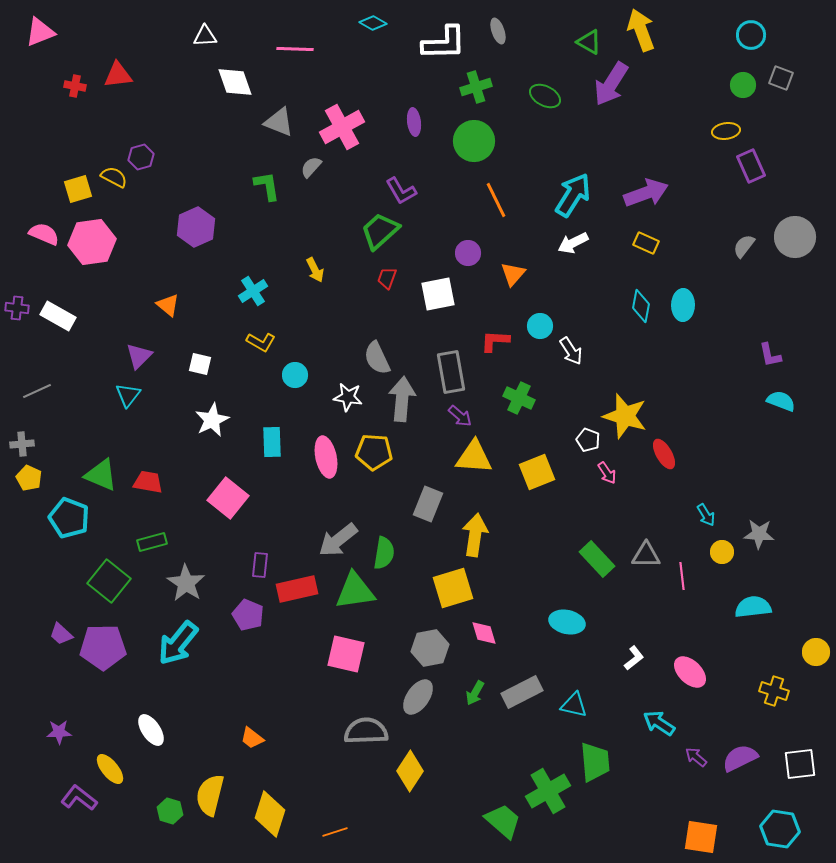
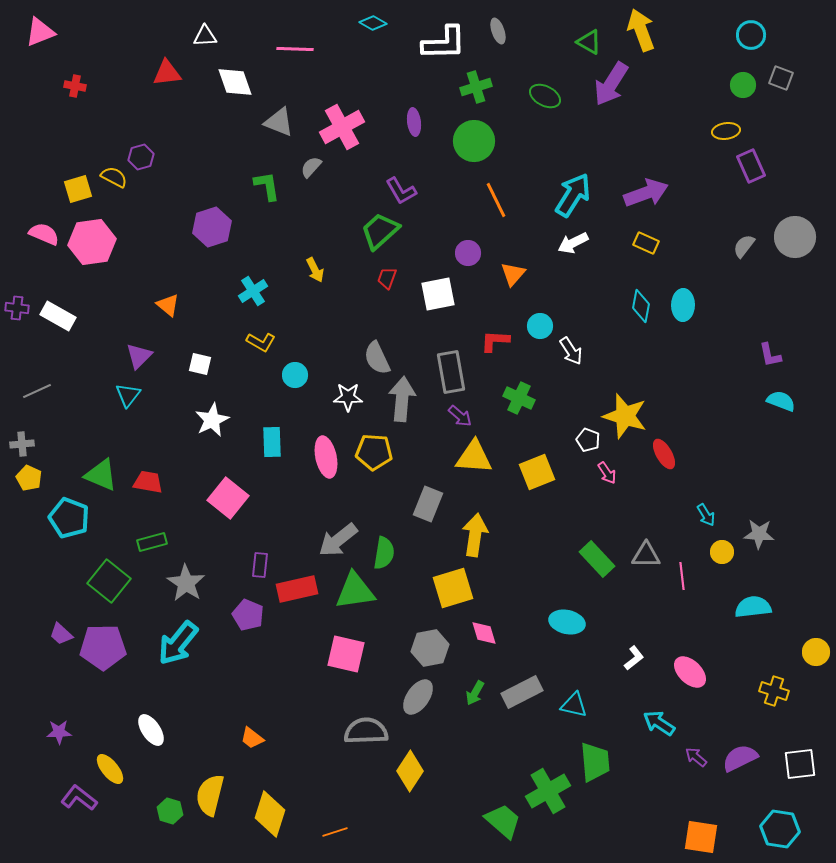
red triangle at (118, 75): moved 49 px right, 2 px up
purple hexagon at (196, 227): moved 16 px right; rotated 6 degrees clockwise
white star at (348, 397): rotated 8 degrees counterclockwise
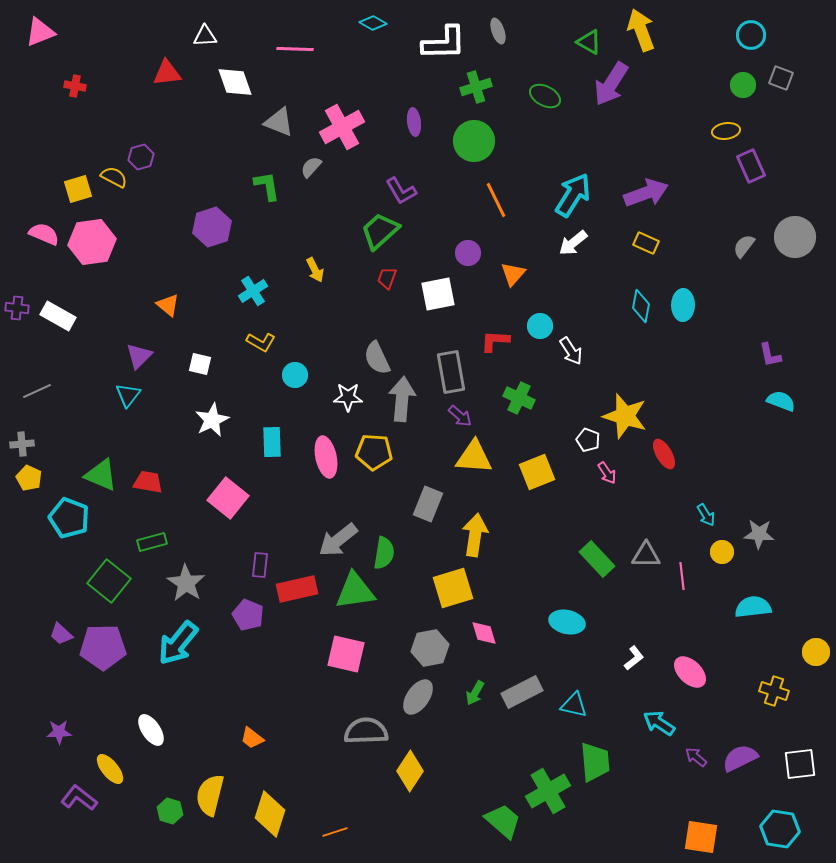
white arrow at (573, 243): rotated 12 degrees counterclockwise
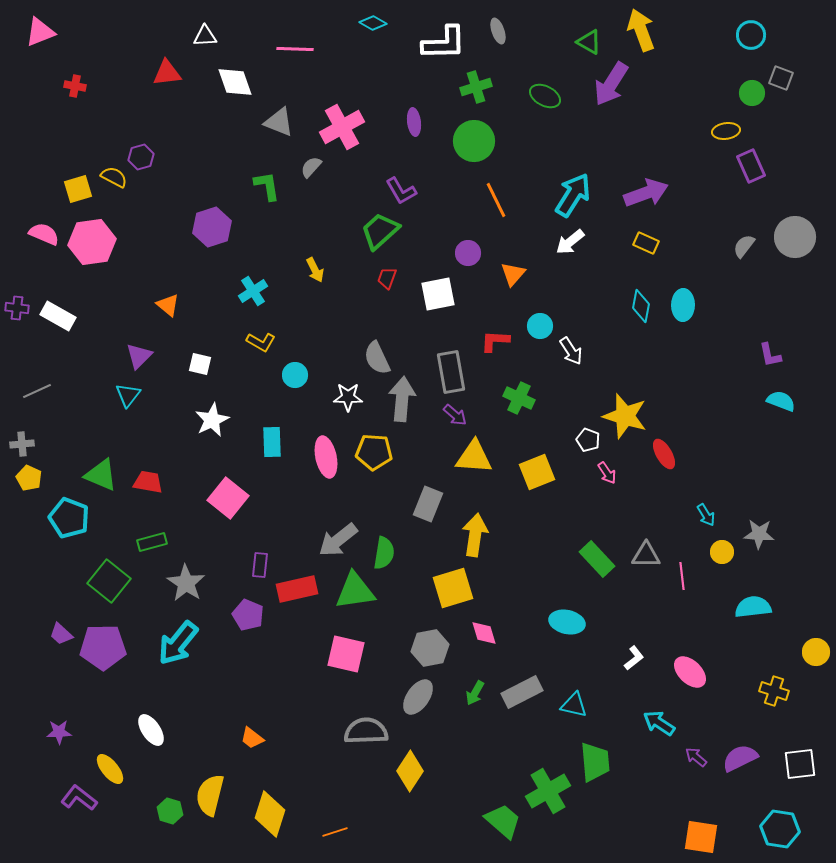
green circle at (743, 85): moved 9 px right, 8 px down
white arrow at (573, 243): moved 3 px left, 1 px up
purple arrow at (460, 416): moved 5 px left, 1 px up
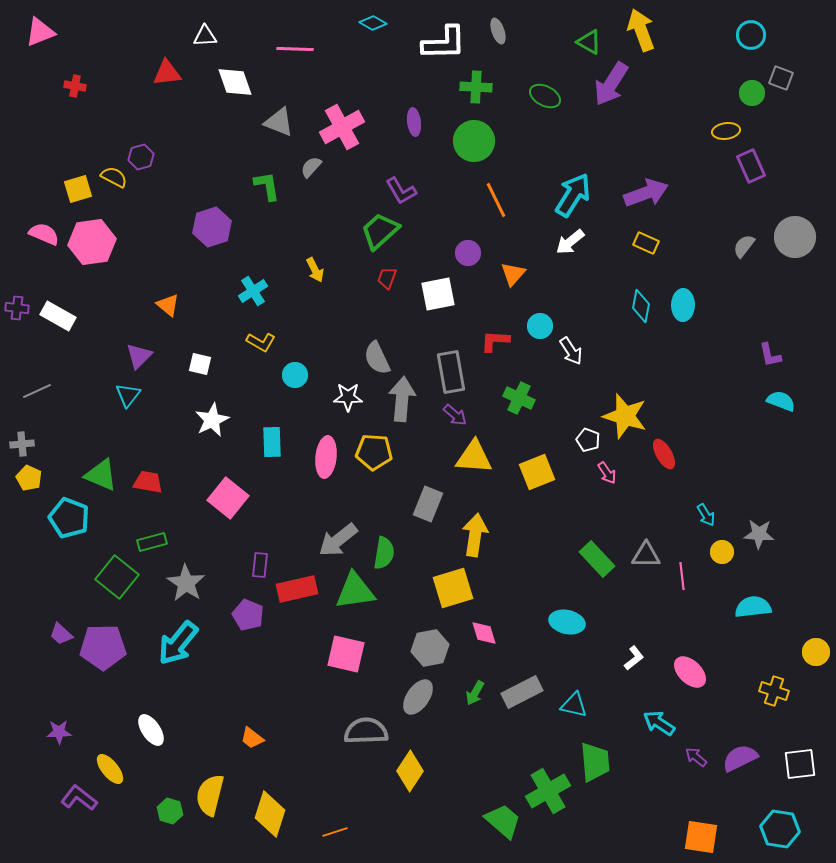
green cross at (476, 87): rotated 20 degrees clockwise
pink ellipse at (326, 457): rotated 18 degrees clockwise
green square at (109, 581): moved 8 px right, 4 px up
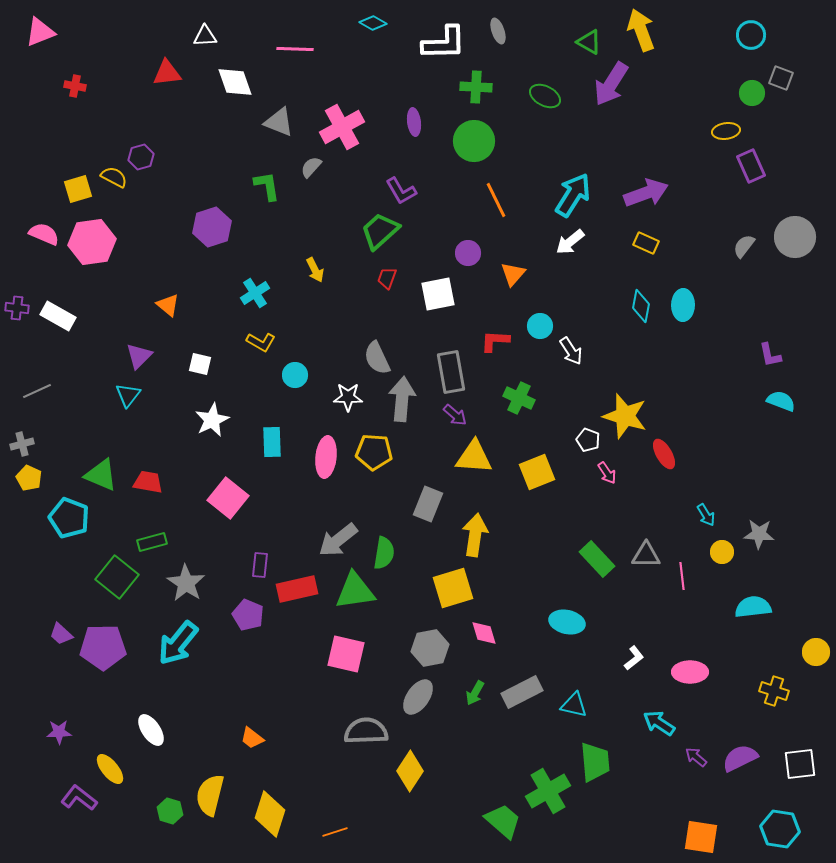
cyan cross at (253, 291): moved 2 px right, 2 px down
gray cross at (22, 444): rotated 10 degrees counterclockwise
pink ellipse at (690, 672): rotated 44 degrees counterclockwise
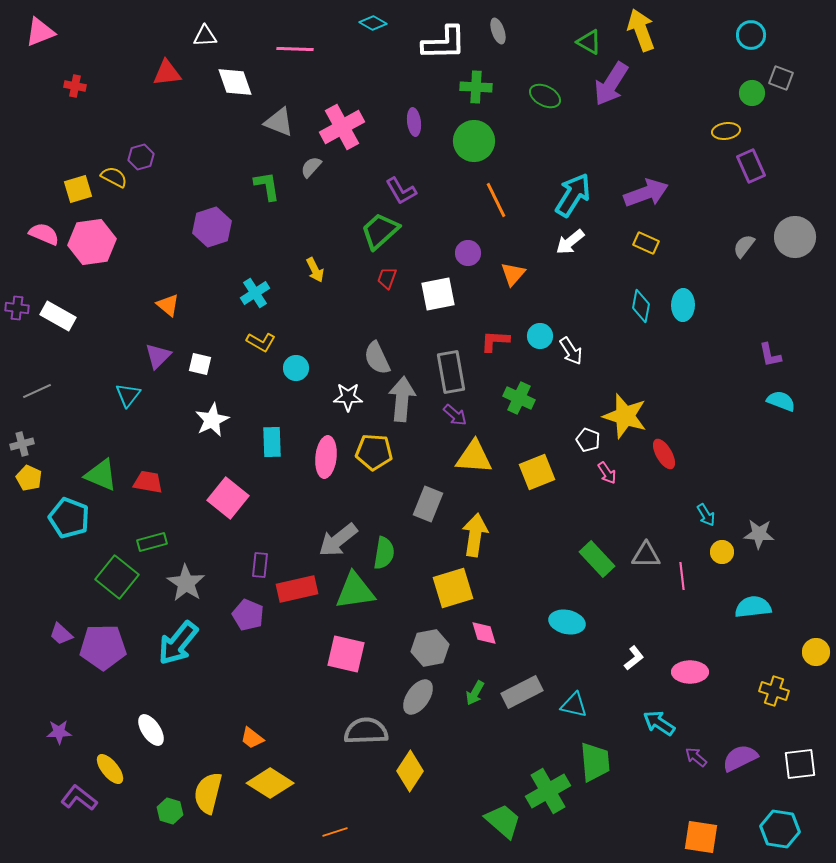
cyan circle at (540, 326): moved 10 px down
purple triangle at (139, 356): moved 19 px right
cyan circle at (295, 375): moved 1 px right, 7 px up
yellow semicircle at (210, 795): moved 2 px left, 2 px up
yellow diamond at (270, 814): moved 31 px up; rotated 75 degrees counterclockwise
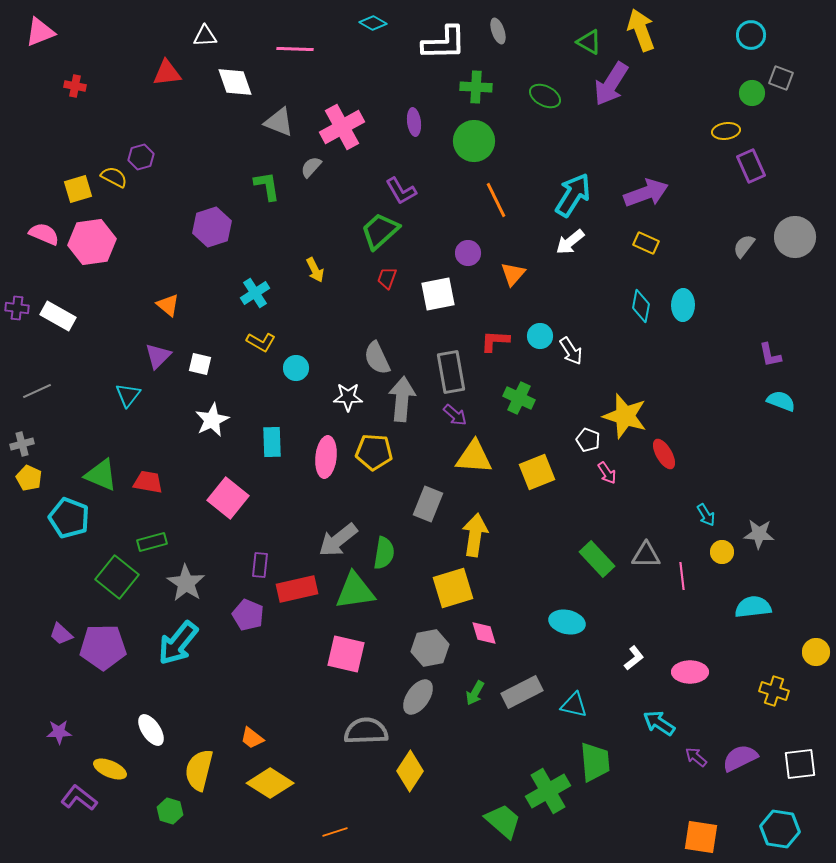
yellow ellipse at (110, 769): rotated 28 degrees counterclockwise
yellow semicircle at (208, 793): moved 9 px left, 23 px up
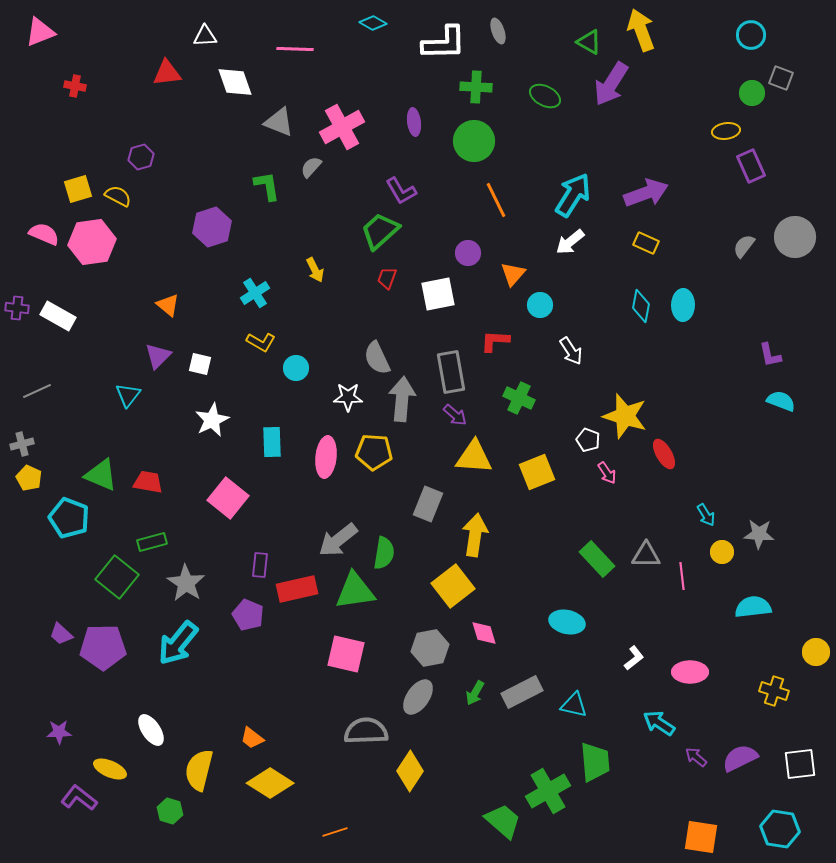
yellow semicircle at (114, 177): moved 4 px right, 19 px down
cyan circle at (540, 336): moved 31 px up
yellow square at (453, 588): moved 2 px up; rotated 21 degrees counterclockwise
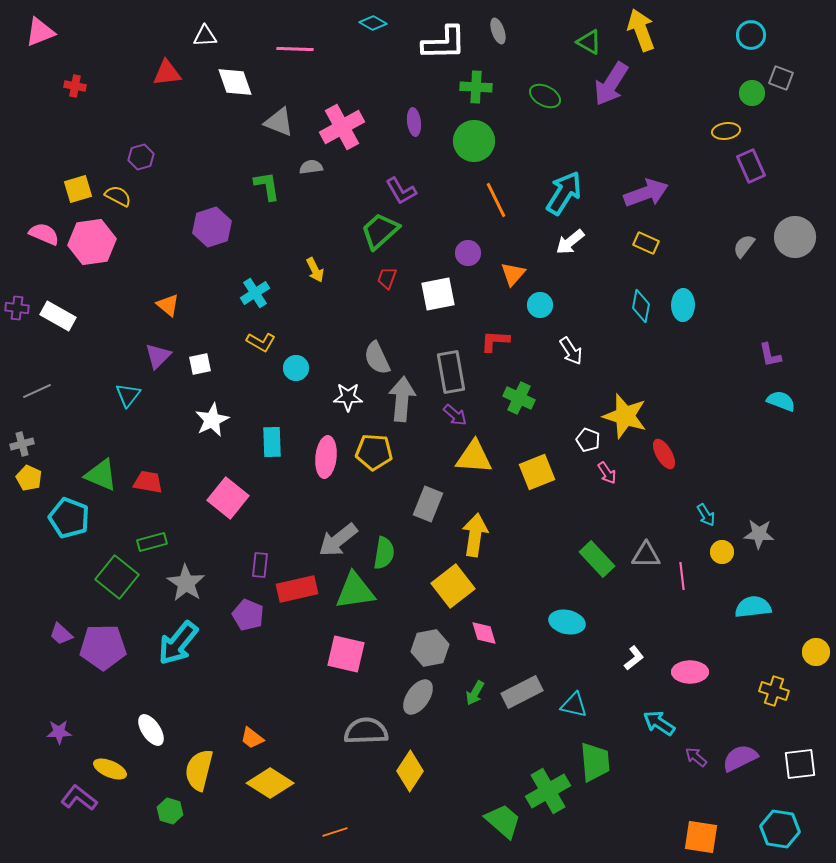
gray semicircle at (311, 167): rotated 40 degrees clockwise
cyan arrow at (573, 195): moved 9 px left, 2 px up
white square at (200, 364): rotated 25 degrees counterclockwise
